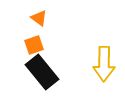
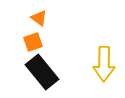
orange square: moved 1 px left, 3 px up
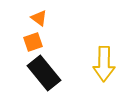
black rectangle: moved 2 px right, 1 px down
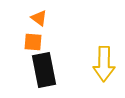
orange square: rotated 24 degrees clockwise
black rectangle: moved 3 px up; rotated 28 degrees clockwise
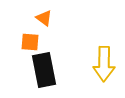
orange triangle: moved 5 px right
orange square: moved 3 px left
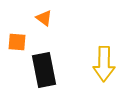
orange square: moved 13 px left
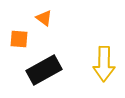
orange square: moved 2 px right, 3 px up
black rectangle: rotated 72 degrees clockwise
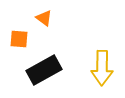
yellow arrow: moved 2 px left, 4 px down
